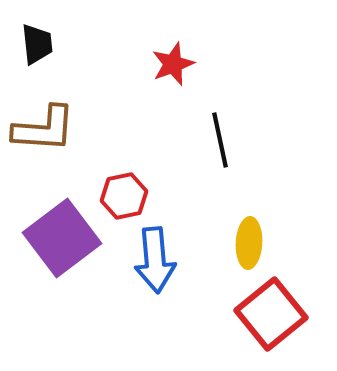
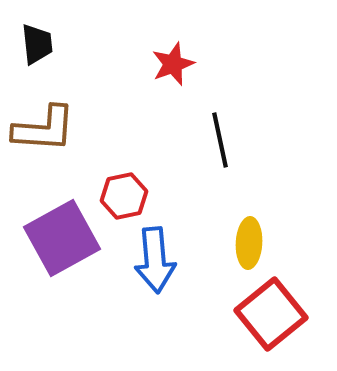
purple square: rotated 8 degrees clockwise
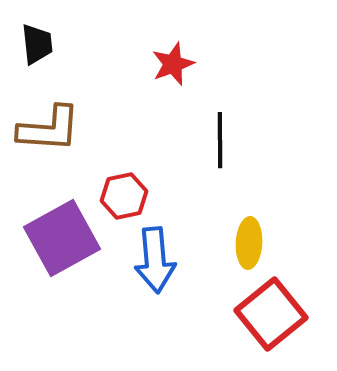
brown L-shape: moved 5 px right
black line: rotated 12 degrees clockwise
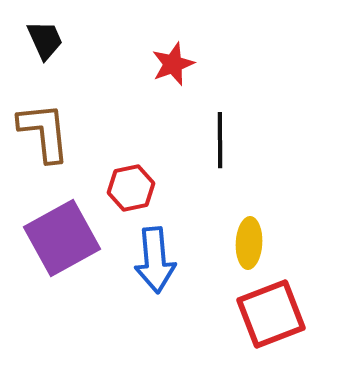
black trapezoid: moved 8 px right, 4 px up; rotated 18 degrees counterclockwise
brown L-shape: moved 5 px left, 3 px down; rotated 100 degrees counterclockwise
red hexagon: moved 7 px right, 8 px up
red square: rotated 18 degrees clockwise
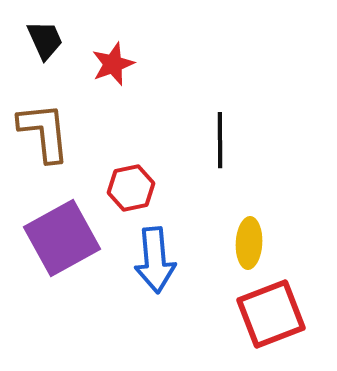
red star: moved 60 px left
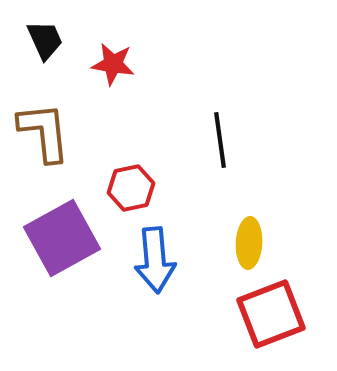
red star: rotated 30 degrees clockwise
black line: rotated 8 degrees counterclockwise
